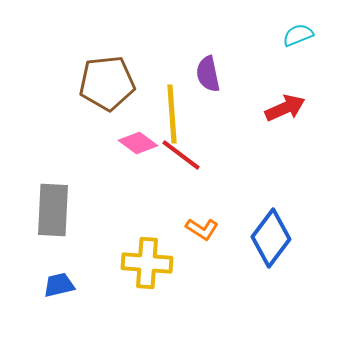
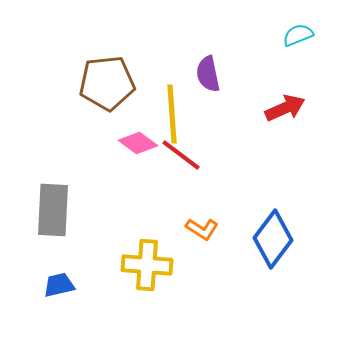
blue diamond: moved 2 px right, 1 px down
yellow cross: moved 2 px down
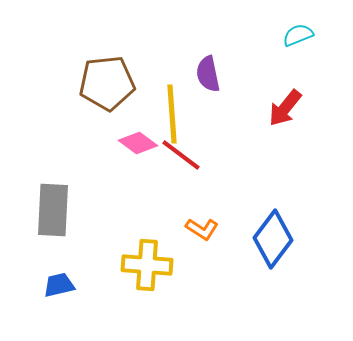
red arrow: rotated 153 degrees clockwise
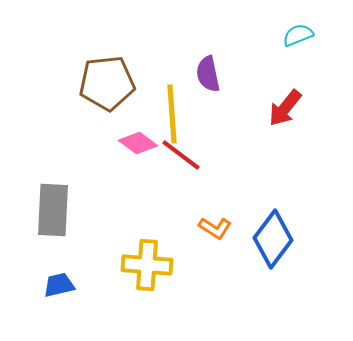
orange L-shape: moved 13 px right, 1 px up
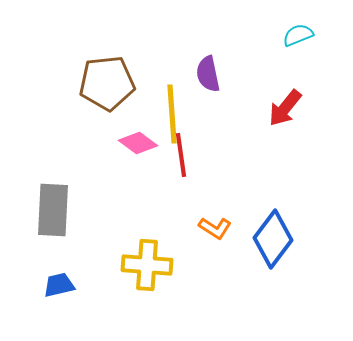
red line: rotated 45 degrees clockwise
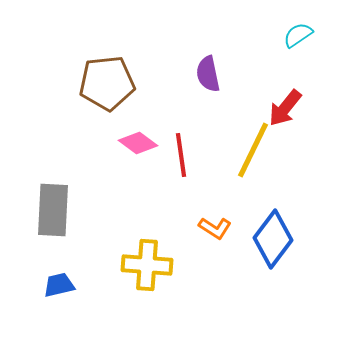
cyan semicircle: rotated 12 degrees counterclockwise
yellow line: moved 81 px right, 36 px down; rotated 30 degrees clockwise
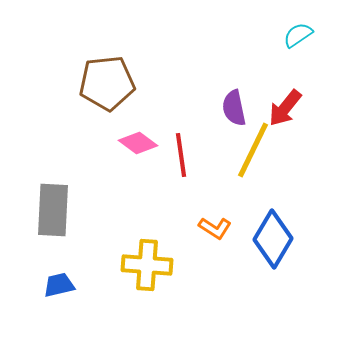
purple semicircle: moved 26 px right, 34 px down
blue diamond: rotated 6 degrees counterclockwise
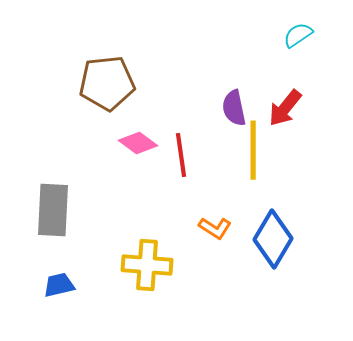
yellow line: rotated 26 degrees counterclockwise
